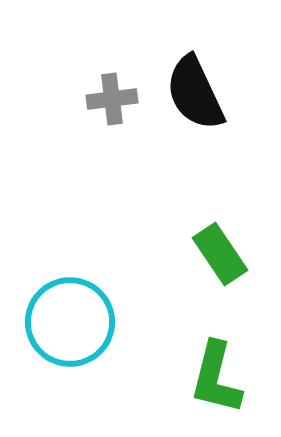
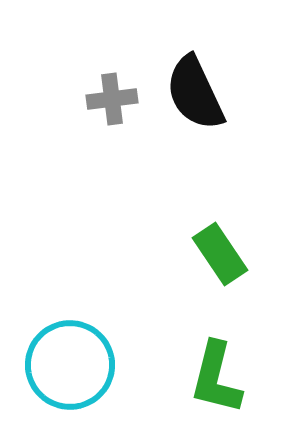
cyan circle: moved 43 px down
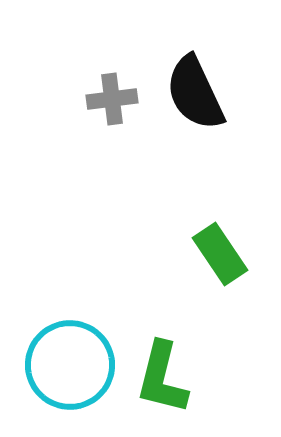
green L-shape: moved 54 px left
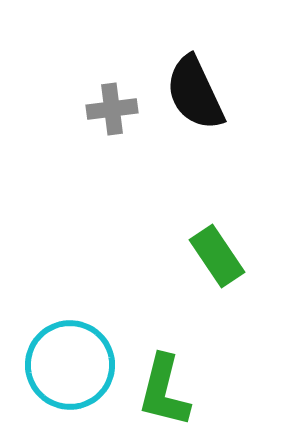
gray cross: moved 10 px down
green rectangle: moved 3 px left, 2 px down
green L-shape: moved 2 px right, 13 px down
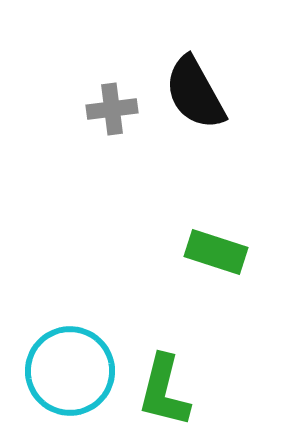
black semicircle: rotated 4 degrees counterclockwise
green rectangle: moved 1 px left, 4 px up; rotated 38 degrees counterclockwise
cyan circle: moved 6 px down
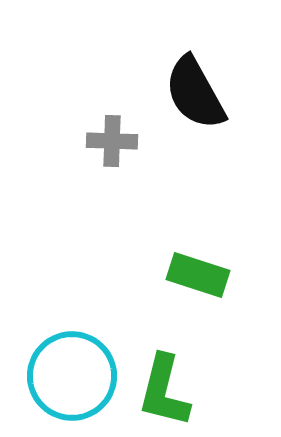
gray cross: moved 32 px down; rotated 9 degrees clockwise
green rectangle: moved 18 px left, 23 px down
cyan circle: moved 2 px right, 5 px down
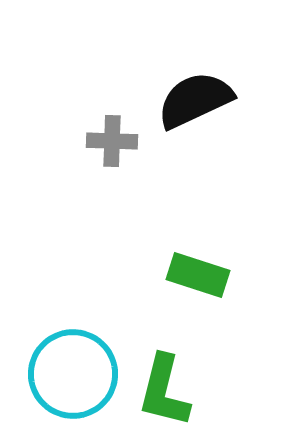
black semicircle: moved 7 px down; rotated 94 degrees clockwise
cyan circle: moved 1 px right, 2 px up
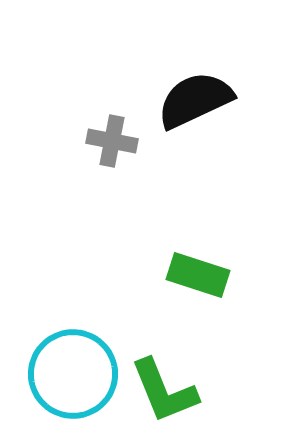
gray cross: rotated 9 degrees clockwise
green L-shape: rotated 36 degrees counterclockwise
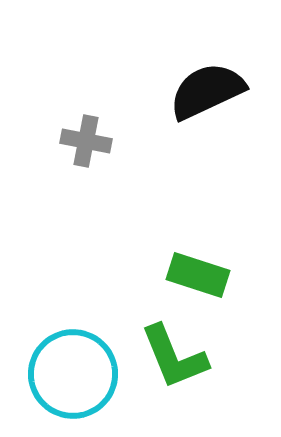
black semicircle: moved 12 px right, 9 px up
gray cross: moved 26 px left
green L-shape: moved 10 px right, 34 px up
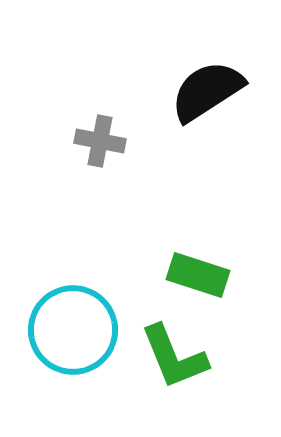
black semicircle: rotated 8 degrees counterclockwise
gray cross: moved 14 px right
cyan circle: moved 44 px up
